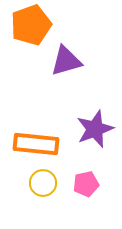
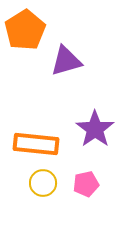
orange pentagon: moved 6 px left, 5 px down; rotated 12 degrees counterclockwise
purple star: rotated 15 degrees counterclockwise
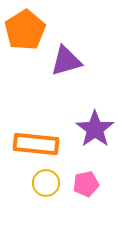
yellow circle: moved 3 px right
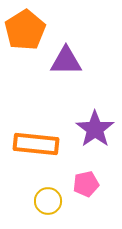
purple triangle: rotated 16 degrees clockwise
yellow circle: moved 2 px right, 18 px down
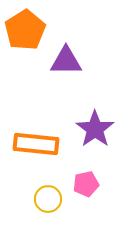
yellow circle: moved 2 px up
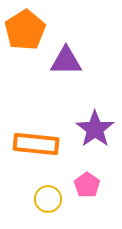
pink pentagon: moved 1 px right, 1 px down; rotated 25 degrees counterclockwise
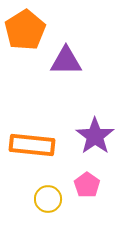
purple star: moved 7 px down
orange rectangle: moved 4 px left, 1 px down
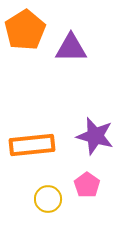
purple triangle: moved 5 px right, 13 px up
purple star: rotated 21 degrees counterclockwise
orange rectangle: rotated 12 degrees counterclockwise
